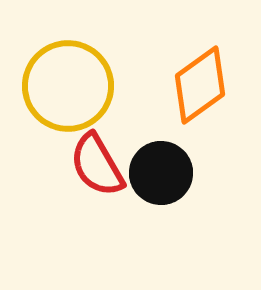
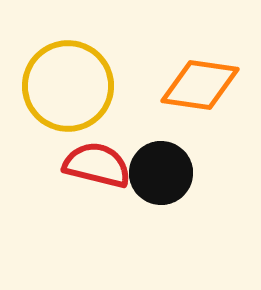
orange diamond: rotated 44 degrees clockwise
red semicircle: rotated 134 degrees clockwise
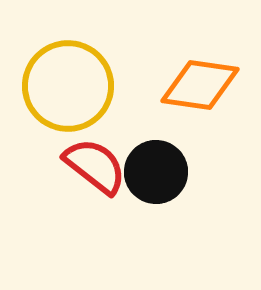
red semicircle: moved 2 px left, 1 px down; rotated 24 degrees clockwise
black circle: moved 5 px left, 1 px up
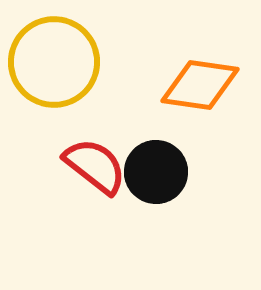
yellow circle: moved 14 px left, 24 px up
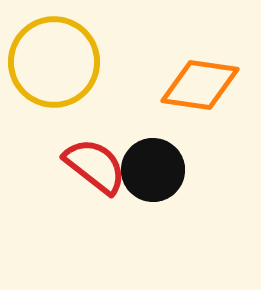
black circle: moved 3 px left, 2 px up
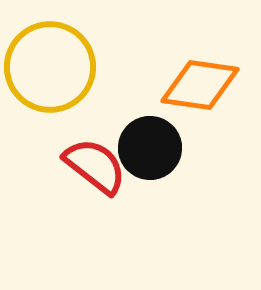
yellow circle: moved 4 px left, 5 px down
black circle: moved 3 px left, 22 px up
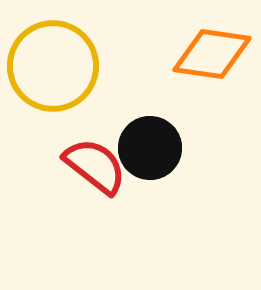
yellow circle: moved 3 px right, 1 px up
orange diamond: moved 12 px right, 31 px up
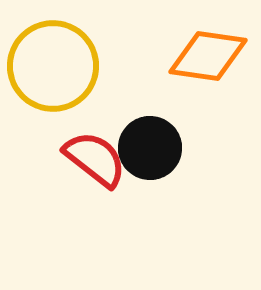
orange diamond: moved 4 px left, 2 px down
red semicircle: moved 7 px up
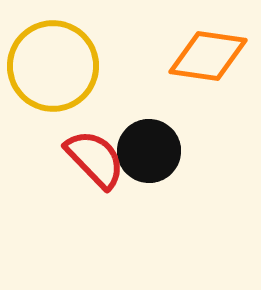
black circle: moved 1 px left, 3 px down
red semicircle: rotated 8 degrees clockwise
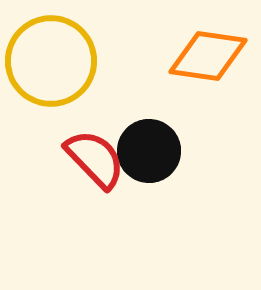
yellow circle: moved 2 px left, 5 px up
